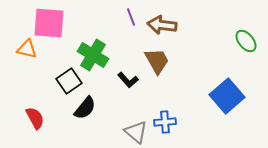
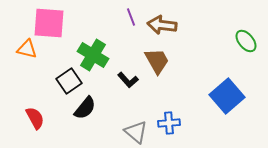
blue cross: moved 4 px right, 1 px down
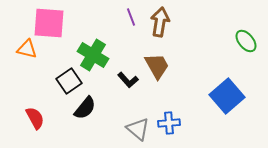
brown arrow: moved 2 px left, 3 px up; rotated 92 degrees clockwise
brown trapezoid: moved 5 px down
gray triangle: moved 2 px right, 3 px up
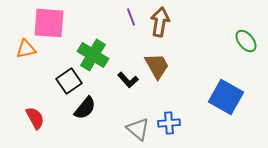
orange triangle: moved 1 px left; rotated 25 degrees counterclockwise
blue square: moved 1 px left, 1 px down; rotated 20 degrees counterclockwise
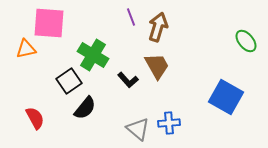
brown arrow: moved 2 px left, 5 px down; rotated 8 degrees clockwise
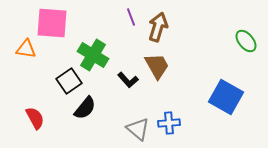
pink square: moved 3 px right
orange triangle: rotated 20 degrees clockwise
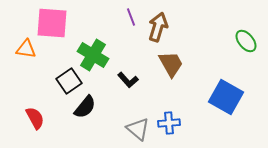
brown trapezoid: moved 14 px right, 2 px up
black semicircle: moved 1 px up
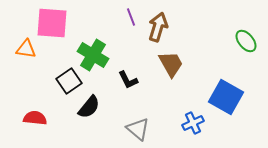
black L-shape: rotated 15 degrees clockwise
black semicircle: moved 4 px right
red semicircle: rotated 55 degrees counterclockwise
blue cross: moved 24 px right; rotated 20 degrees counterclockwise
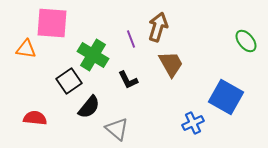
purple line: moved 22 px down
gray triangle: moved 21 px left
